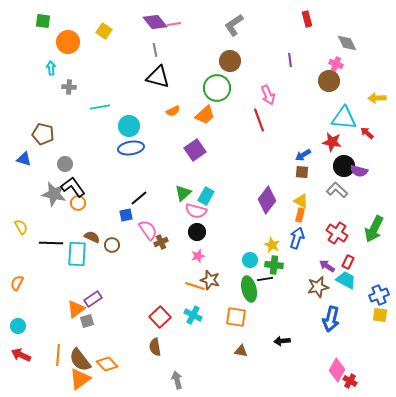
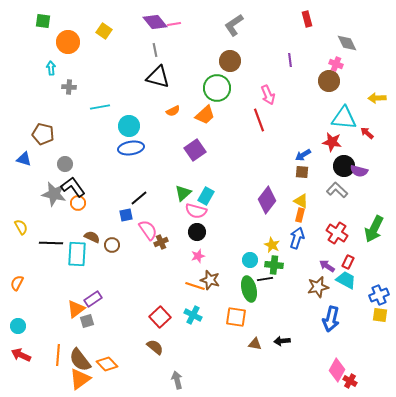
brown semicircle at (155, 347): rotated 138 degrees clockwise
brown triangle at (241, 351): moved 14 px right, 7 px up
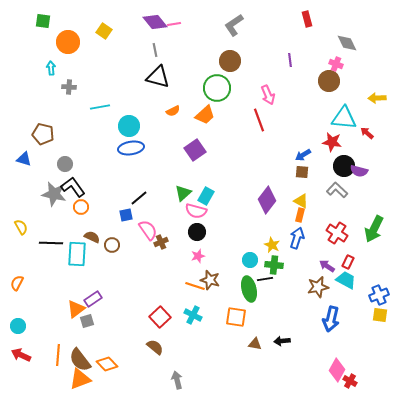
orange circle at (78, 203): moved 3 px right, 4 px down
orange triangle at (80, 379): rotated 15 degrees clockwise
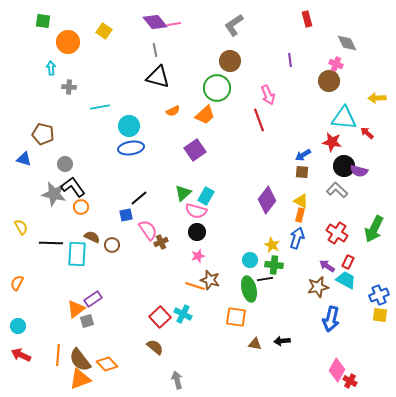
cyan cross at (193, 315): moved 10 px left, 1 px up
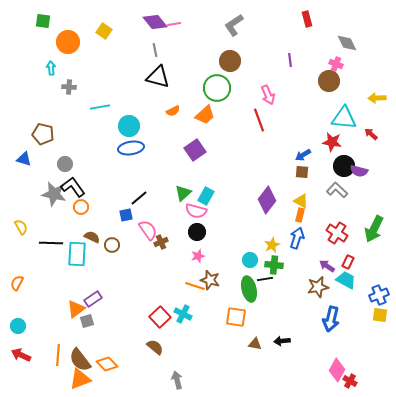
red arrow at (367, 133): moved 4 px right, 1 px down
yellow star at (272, 245): rotated 21 degrees clockwise
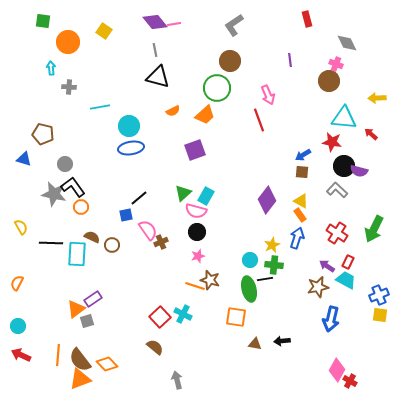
purple square at (195, 150): rotated 15 degrees clockwise
orange rectangle at (300, 215): rotated 48 degrees counterclockwise
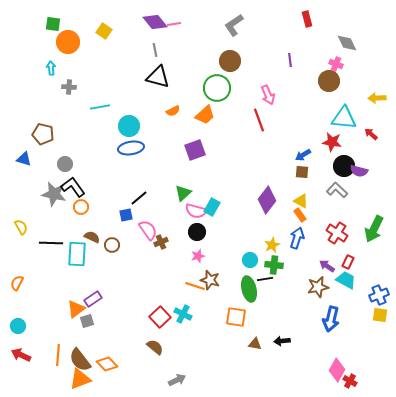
green square at (43, 21): moved 10 px right, 3 px down
cyan rectangle at (206, 196): moved 6 px right, 11 px down
gray arrow at (177, 380): rotated 78 degrees clockwise
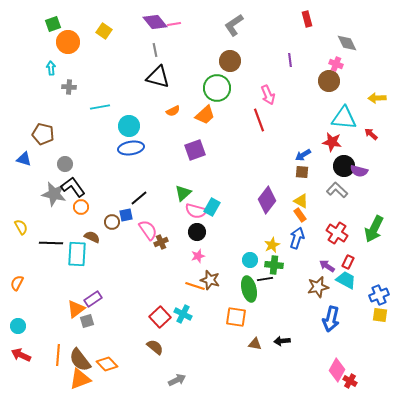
green square at (53, 24): rotated 28 degrees counterclockwise
brown circle at (112, 245): moved 23 px up
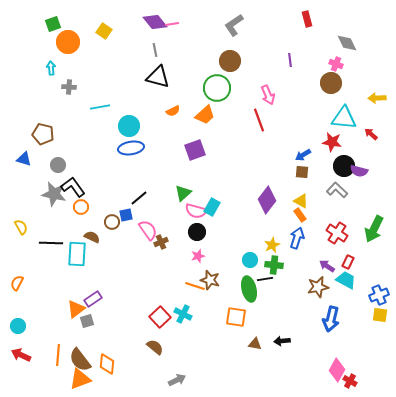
pink line at (174, 24): moved 2 px left
brown circle at (329, 81): moved 2 px right, 2 px down
gray circle at (65, 164): moved 7 px left, 1 px down
orange diamond at (107, 364): rotated 50 degrees clockwise
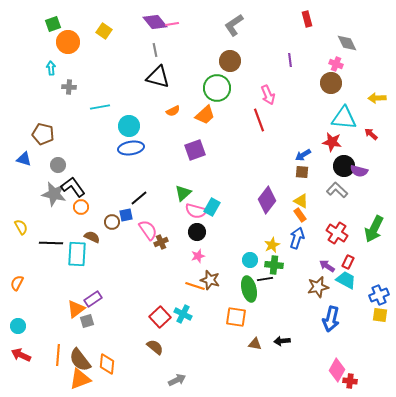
red cross at (350, 381): rotated 24 degrees counterclockwise
